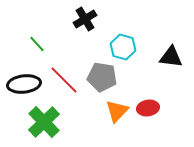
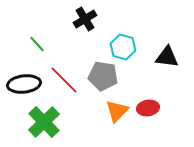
black triangle: moved 4 px left
gray pentagon: moved 1 px right, 1 px up
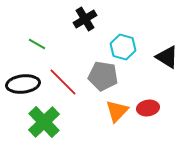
green line: rotated 18 degrees counterclockwise
black triangle: rotated 25 degrees clockwise
red line: moved 1 px left, 2 px down
black ellipse: moved 1 px left
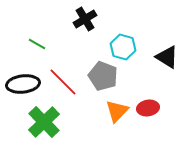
gray pentagon: rotated 12 degrees clockwise
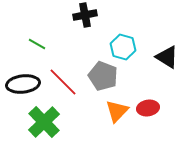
black cross: moved 4 px up; rotated 20 degrees clockwise
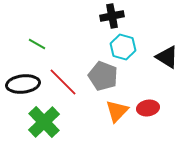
black cross: moved 27 px right, 1 px down
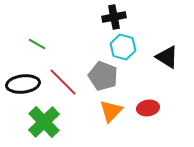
black cross: moved 2 px right, 1 px down
orange triangle: moved 6 px left
